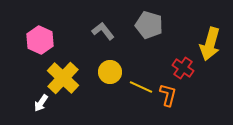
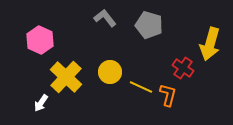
gray L-shape: moved 2 px right, 13 px up
yellow cross: moved 3 px right, 1 px up
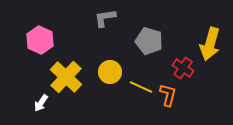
gray L-shape: rotated 60 degrees counterclockwise
gray pentagon: moved 16 px down
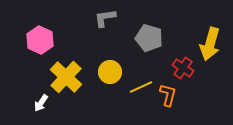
gray pentagon: moved 3 px up
yellow line: rotated 50 degrees counterclockwise
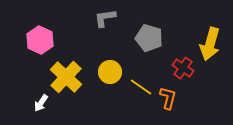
yellow line: rotated 60 degrees clockwise
orange L-shape: moved 3 px down
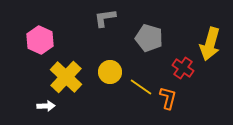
white arrow: moved 5 px right, 3 px down; rotated 126 degrees counterclockwise
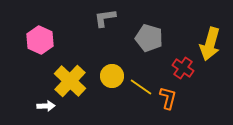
yellow circle: moved 2 px right, 4 px down
yellow cross: moved 4 px right, 4 px down
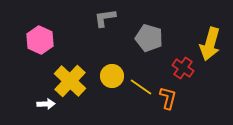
white arrow: moved 2 px up
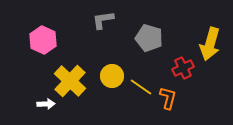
gray L-shape: moved 2 px left, 2 px down
pink hexagon: moved 3 px right
red cross: rotated 30 degrees clockwise
